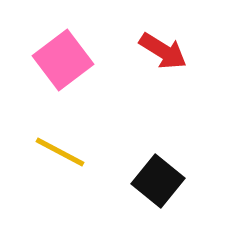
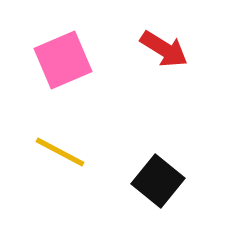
red arrow: moved 1 px right, 2 px up
pink square: rotated 14 degrees clockwise
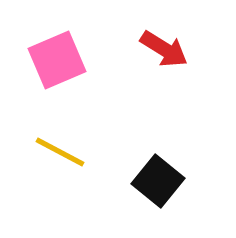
pink square: moved 6 px left
